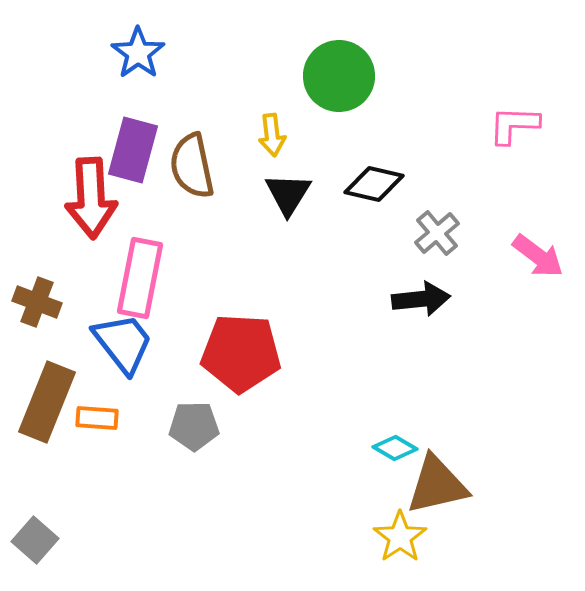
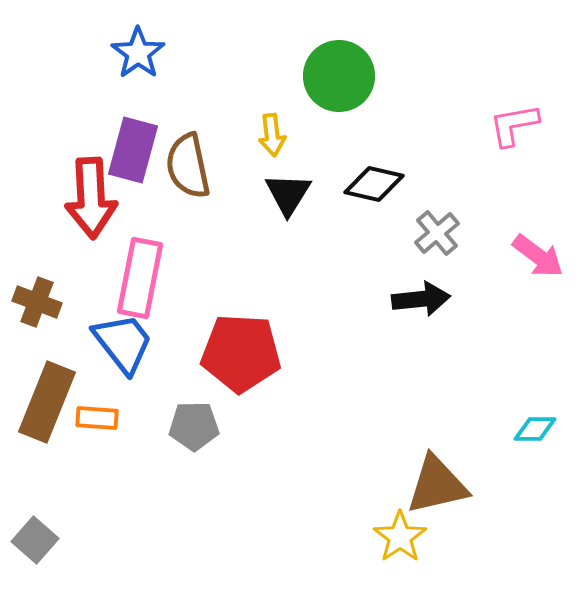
pink L-shape: rotated 12 degrees counterclockwise
brown semicircle: moved 4 px left
cyan diamond: moved 140 px right, 19 px up; rotated 30 degrees counterclockwise
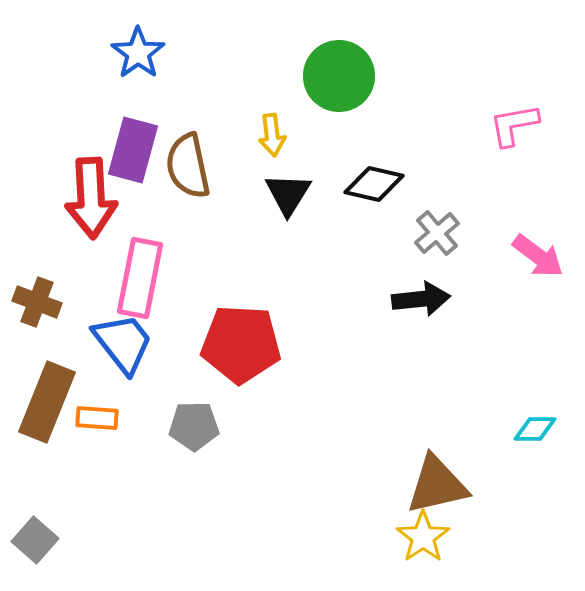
red pentagon: moved 9 px up
yellow star: moved 23 px right
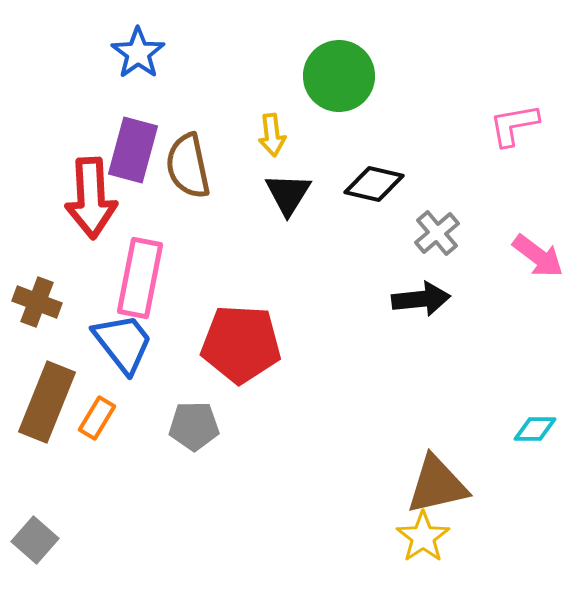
orange rectangle: rotated 63 degrees counterclockwise
